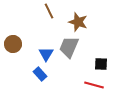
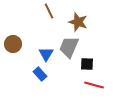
black square: moved 14 px left
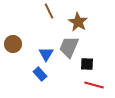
brown star: rotated 12 degrees clockwise
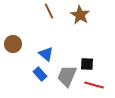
brown star: moved 2 px right, 7 px up
gray trapezoid: moved 2 px left, 29 px down
blue triangle: rotated 21 degrees counterclockwise
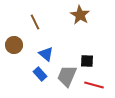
brown line: moved 14 px left, 11 px down
brown circle: moved 1 px right, 1 px down
black square: moved 3 px up
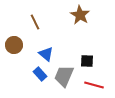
gray trapezoid: moved 3 px left
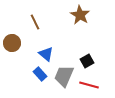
brown circle: moved 2 px left, 2 px up
black square: rotated 32 degrees counterclockwise
red line: moved 5 px left
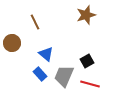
brown star: moved 6 px right; rotated 24 degrees clockwise
red line: moved 1 px right, 1 px up
